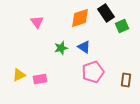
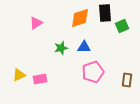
black rectangle: moved 1 px left; rotated 30 degrees clockwise
pink triangle: moved 1 px left, 1 px down; rotated 32 degrees clockwise
blue triangle: rotated 32 degrees counterclockwise
brown rectangle: moved 1 px right
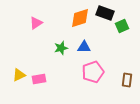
black rectangle: rotated 66 degrees counterclockwise
pink rectangle: moved 1 px left
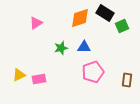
black rectangle: rotated 12 degrees clockwise
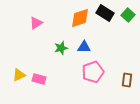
green square: moved 6 px right, 11 px up; rotated 24 degrees counterclockwise
pink rectangle: rotated 24 degrees clockwise
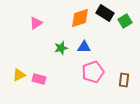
green square: moved 3 px left, 6 px down; rotated 16 degrees clockwise
brown rectangle: moved 3 px left
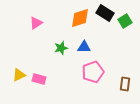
brown rectangle: moved 1 px right, 4 px down
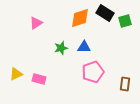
green square: rotated 16 degrees clockwise
yellow triangle: moved 3 px left, 1 px up
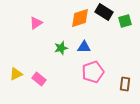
black rectangle: moved 1 px left, 1 px up
pink rectangle: rotated 24 degrees clockwise
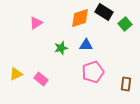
green square: moved 3 px down; rotated 24 degrees counterclockwise
blue triangle: moved 2 px right, 2 px up
pink rectangle: moved 2 px right
brown rectangle: moved 1 px right
